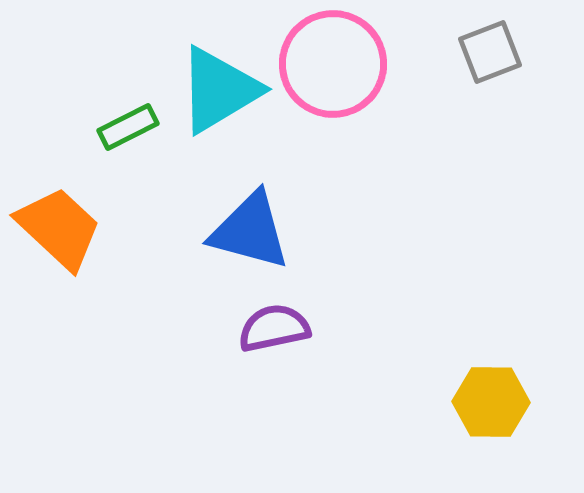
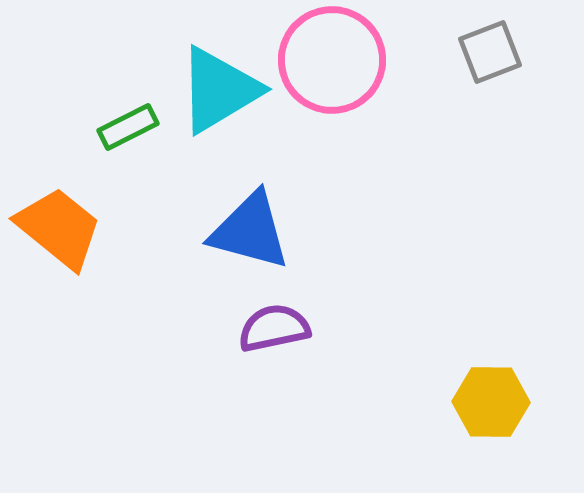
pink circle: moved 1 px left, 4 px up
orange trapezoid: rotated 4 degrees counterclockwise
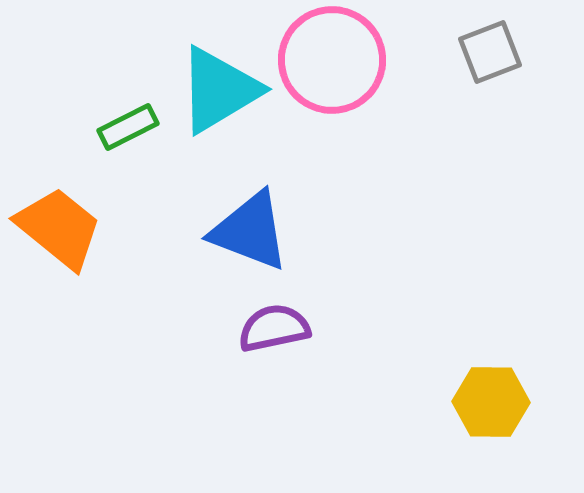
blue triangle: rotated 6 degrees clockwise
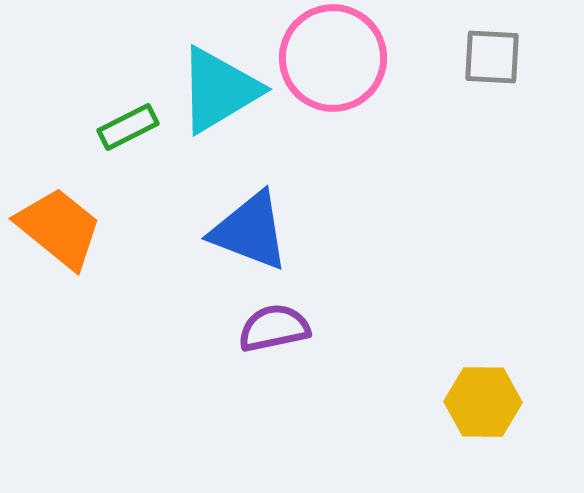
gray square: moved 2 px right, 5 px down; rotated 24 degrees clockwise
pink circle: moved 1 px right, 2 px up
yellow hexagon: moved 8 px left
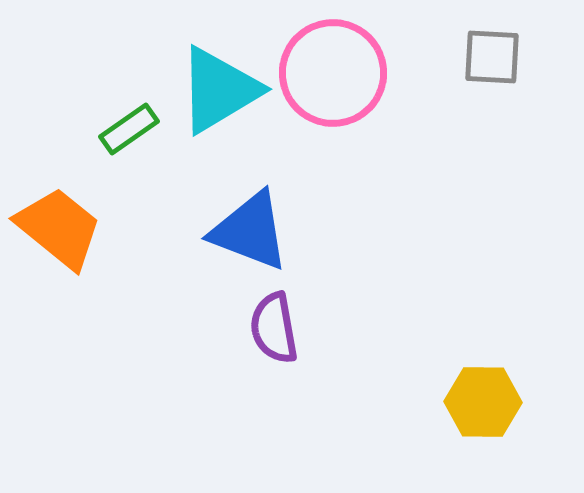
pink circle: moved 15 px down
green rectangle: moved 1 px right, 2 px down; rotated 8 degrees counterclockwise
purple semicircle: rotated 88 degrees counterclockwise
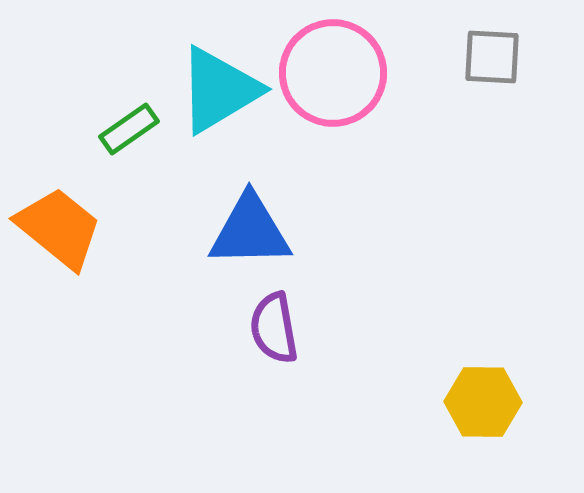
blue triangle: rotated 22 degrees counterclockwise
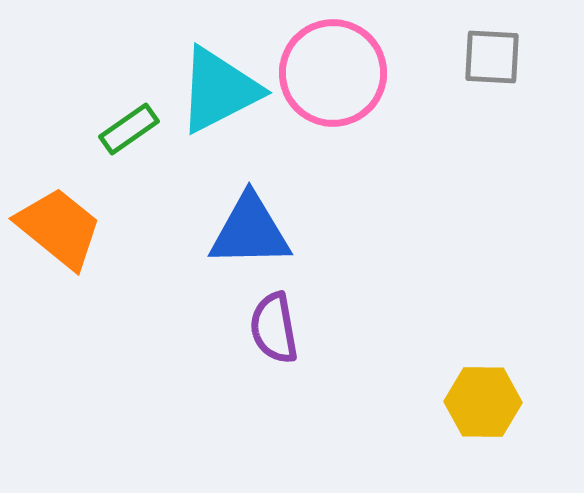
cyan triangle: rotated 4 degrees clockwise
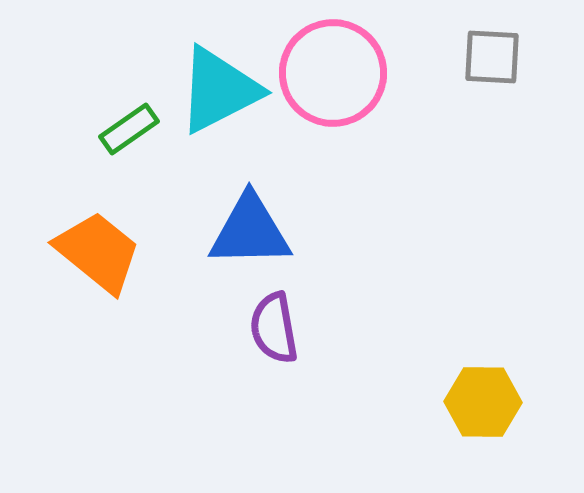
orange trapezoid: moved 39 px right, 24 px down
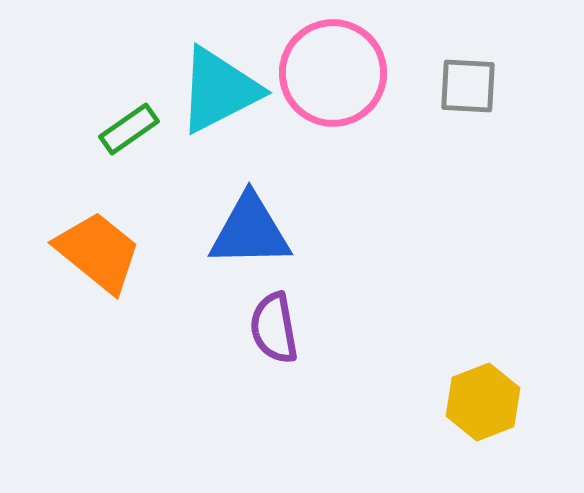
gray square: moved 24 px left, 29 px down
yellow hexagon: rotated 22 degrees counterclockwise
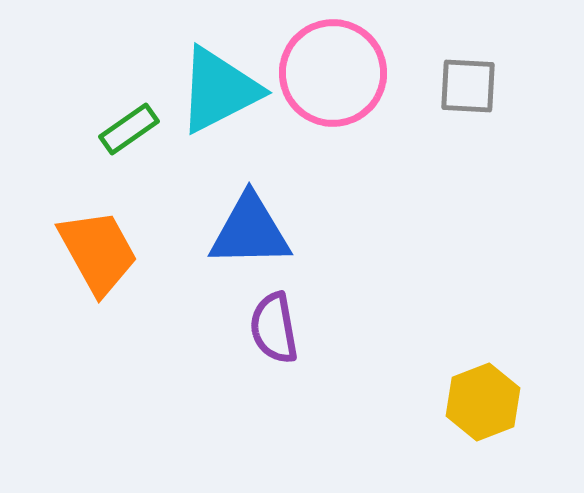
orange trapezoid: rotated 22 degrees clockwise
